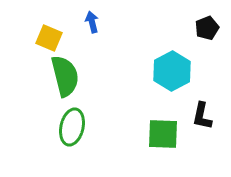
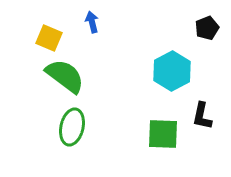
green semicircle: rotated 39 degrees counterclockwise
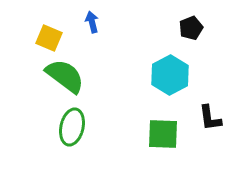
black pentagon: moved 16 px left
cyan hexagon: moved 2 px left, 4 px down
black L-shape: moved 8 px right, 2 px down; rotated 20 degrees counterclockwise
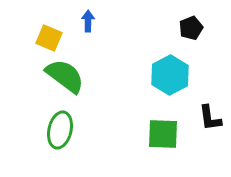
blue arrow: moved 4 px left, 1 px up; rotated 15 degrees clockwise
green ellipse: moved 12 px left, 3 px down
